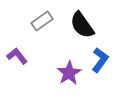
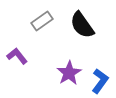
blue L-shape: moved 21 px down
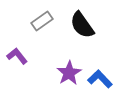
blue L-shape: moved 2 px up; rotated 80 degrees counterclockwise
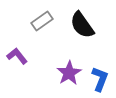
blue L-shape: rotated 65 degrees clockwise
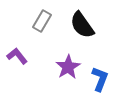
gray rectangle: rotated 25 degrees counterclockwise
purple star: moved 1 px left, 6 px up
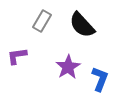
black semicircle: rotated 8 degrees counterclockwise
purple L-shape: rotated 60 degrees counterclockwise
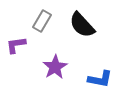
purple L-shape: moved 1 px left, 11 px up
purple star: moved 13 px left
blue L-shape: rotated 80 degrees clockwise
